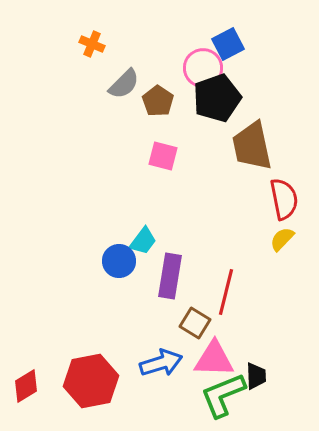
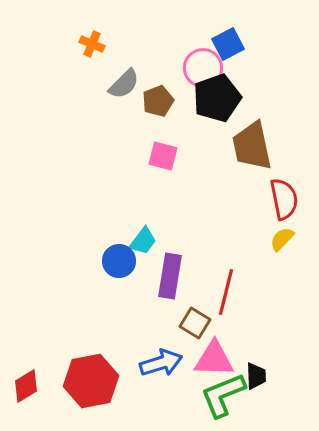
brown pentagon: rotated 16 degrees clockwise
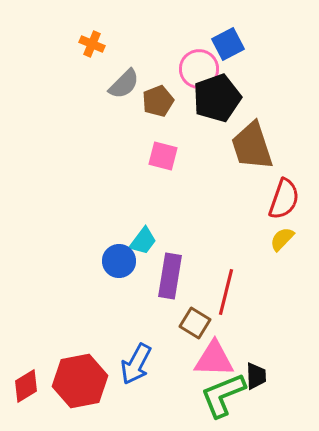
pink circle: moved 4 px left, 1 px down
brown trapezoid: rotated 6 degrees counterclockwise
red semicircle: rotated 30 degrees clockwise
blue arrow: moved 25 px left, 1 px down; rotated 135 degrees clockwise
red hexagon: moved 11 px left
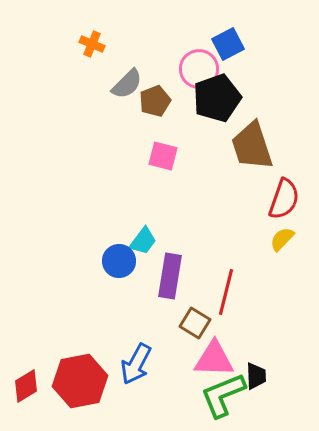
gray semicircle: moved 3 px right
brown pentagon: moved 3 px left
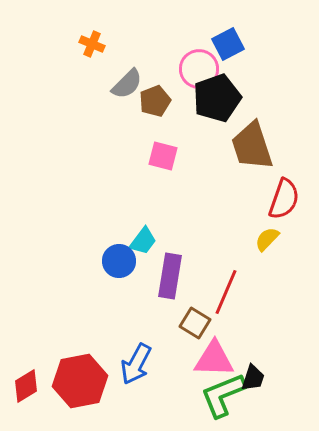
yellow semicircle: moved 15 px left
red line: rotated 9 degrees clockwise
black trapezoid: moved 3 px left, 2 px down; rotated 20 degrees clockwise
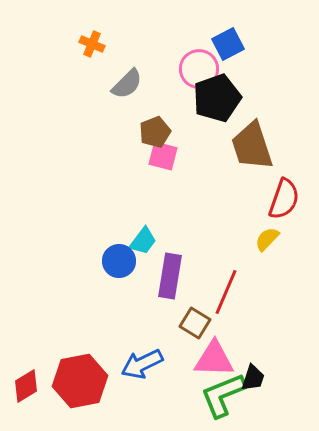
brown pentagon: moved 31 px down
blue arrow: moved 6 px right; rotated 36 degrees clockwise
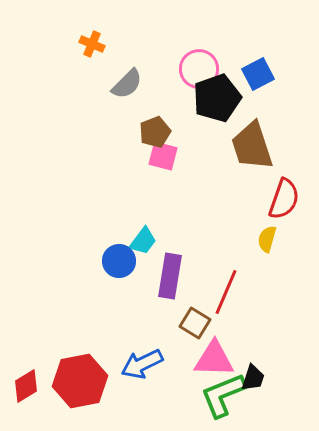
blue square: moved 30 px right, 30 px down
yellow semicircle: rotated 28 degrees counterclockwise
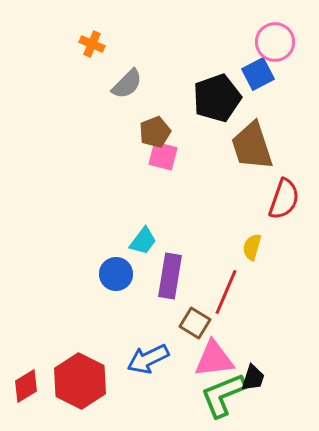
pink circle: moved 76 px right, 27 px up
yellow semicircle: moved 15 px left, 8 px down
blue circle: moved 3 px left, 13 px down
pink triangle: rotated 9 degrees counterclockwise
blue arrow: moved 6 px right, 5 px up
red hexagon: rotated 22 degrees counterclockwise
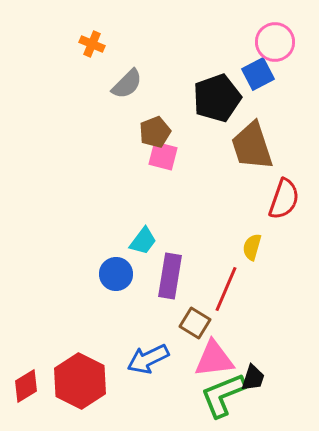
red line: moved 3 px up
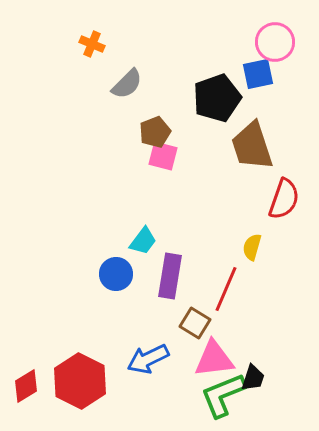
blue square: rotated 16 degrees clockwise
